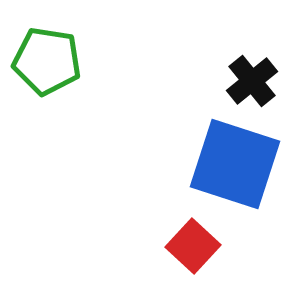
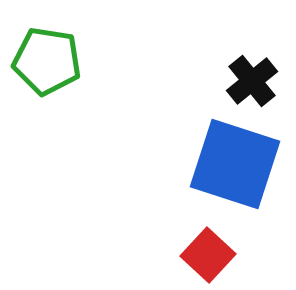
red square: moved 15 px right, 9 px down
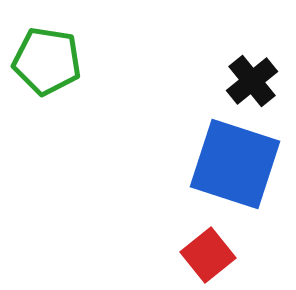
red square: rotated 8 degrees clockwise
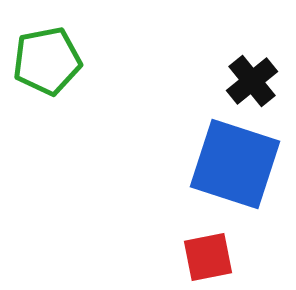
green pentagon: rotated 20 degrees counterclockwise
red square: moved 2 px down; rotated 28 degrees clockwise
